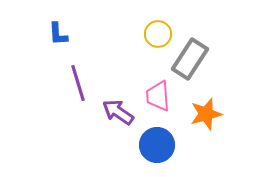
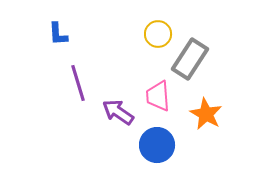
orange star: rotated 28 degrees counterclockwise
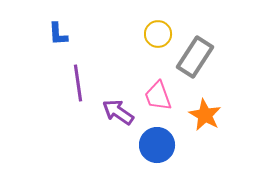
gray rectangle: moved 5 px right, 2 px up
purple line: rotated 9 degrees clockwise
pink trapezoid: rotated 16 degrees counterclockwise
orange star: moved 1 px left, 1 px down
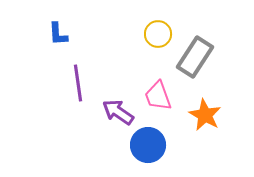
blue circle: moved 9 px left
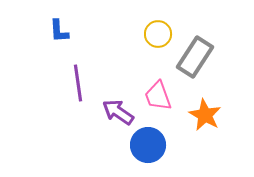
blue L-shape: moved 1 px right, 3 px up
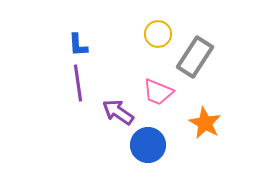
blue L-shape: moved 19 px right, 14 px down
pink trapezoid: moved 4 px up; rotated 48 degrees counterclockwise
orange star: moved 8 px down
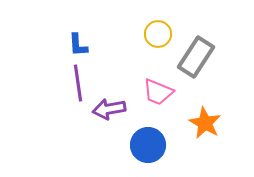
gray rectangle: moved 1 px right
purple arrow: moved 9 px left, 3 px up; rotated 44 degrees counterclockwise
